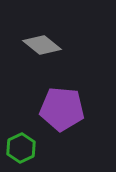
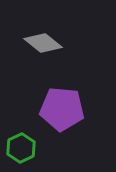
gray diamond: moved 1 px right, 2 px up
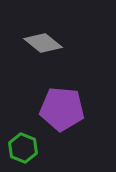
green hexagon: moved 2 px right; rotated 12 degrees counterclockwise
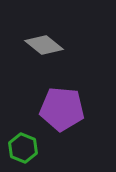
gray diamond: moved 1 px right, 2 px down
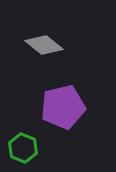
purple pentagon: moved 1 px right, 2 px up; rotated 18 degrees counterclockwise
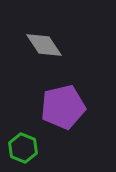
gray diamond: rotated 18 degrees clockwise
